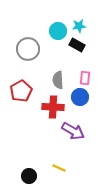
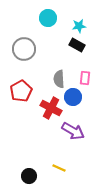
cyan circle: moved 10 px left, 13 px up
gray circle: moved 4 px left
gray semicircle: moved 1 px right, 1 px up
blue circle: moved 7 px left
red cross: moved 2 px left, 1 px down; rotated 25 degrees clockwise
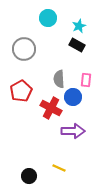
cyan star: rotated 16 degrees counterclockwise
pink rectangle: moved 1 px right, 2 px down
purple arrow: rotated 30 degrees counterclockwise
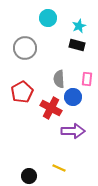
black rectangle: rotated 14 degrees counterclockwise
gray circle: moved 1 px right, 1 px up
pink rectangle: moved 1 px right, 1 px up
red pentagon: moved 1 px right, 1 px down
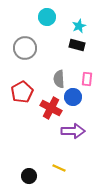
cyan circle: moved 1 px left, 1 px up
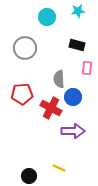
cyan star: moved 1 px left, 15 px up; rotated 16 degrees clockwise
pink rectangle: moved 11 px up
red pentagon: moved 2 px down; rotated 25 degrees clockwise
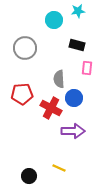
cyan circle: moved 7 px right, 3 px down
blue circle: moved 1 px right, 1 px down
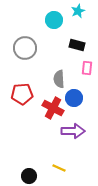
cyan star: rotated 16 degrees counterclockwise
red cross: moved 2 px right
